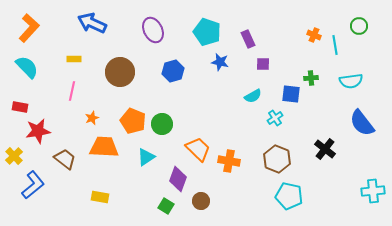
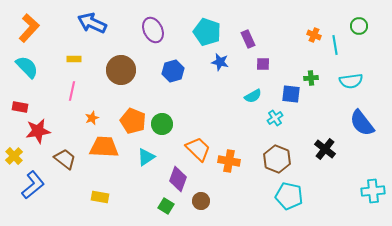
brown circle at (120, 72): moved 1 px right, 2 px up
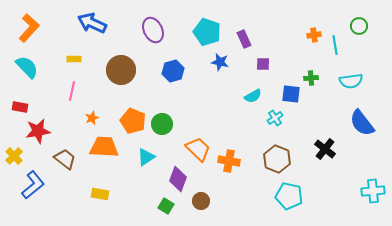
orange cross at (314, 35): rotated 32 degrees counterclockwise
purple rectangle at (248, 39): moved 4 px left
yellow rectangle at (100, 197): moved 3 px up
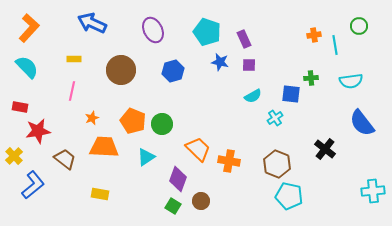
purple square at (263, 64): moved 14 px left, 1 px down
brown hexagon at (277, 159): moved 5 px down
green square at (166, 206): moved 7 px right
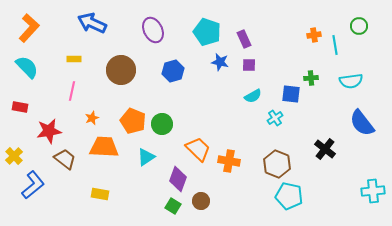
red star at (38, 131): moved 11 px right
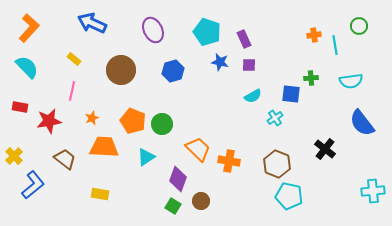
yellow rectangle at (74, 59): rotated 40 degrees clockwise
red star at (49, 131): moved 10 px up
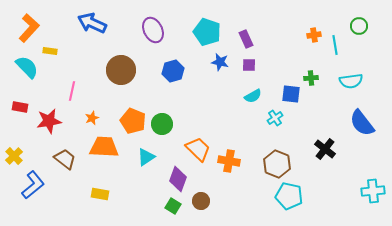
purple rectangle at (244, 39): moved 2 px right
yellow rectangle at (74, 59): moved 24 px left, 8 px up; rotated 32 degrees counterclockwise
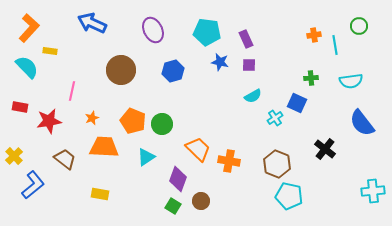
cyan pentagon at (207, 32): rotated 12 degrees counterclockwise
blue square at (291, 94): moved 6 px right, 9 px down; rotated 18 degrees clockwise
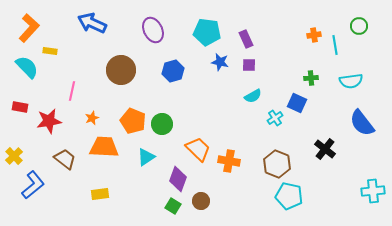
yellow rectangle at (100, 194): rotated 18 degrees counterclockwise
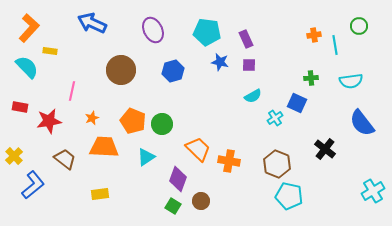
cyan cross at (373, 191): rotated 25 degrees counterclockwise
